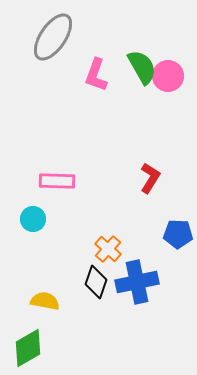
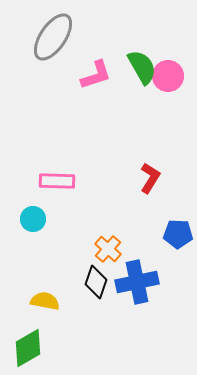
pink L-shape: rotated 128 degrees counterclockwise
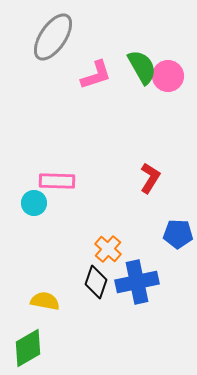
cyan circle: moved 1 px right, 16 px up
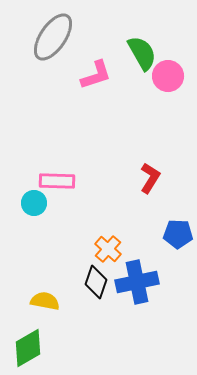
green semicircle: moved 14 px up
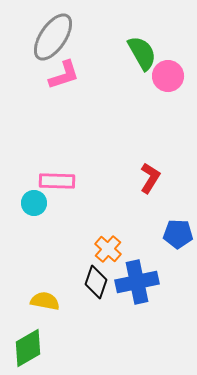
pink L-shape: moved 32 px left
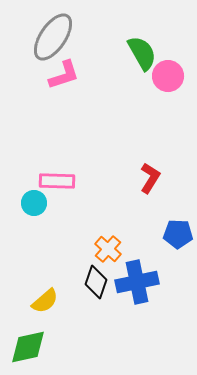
yellow semicircle: rotated 128 degrees clockwise
green diamond: moved 1 px up; rotated 18 degrees clockwise
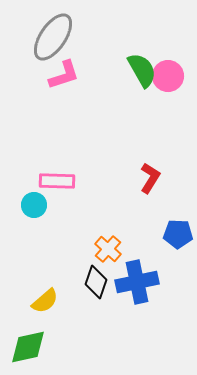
green semicircle: moved 17 px down
cyan circle: moved 2 px down
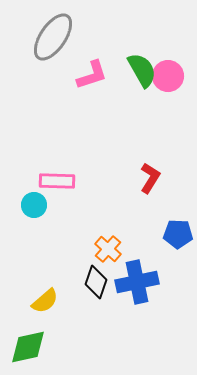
pink L-shape: moved 28 px right
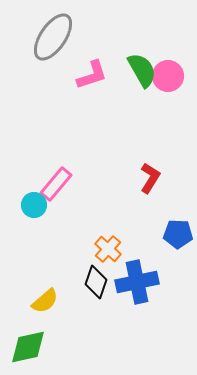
pink rectangle: moved 1 px left, 3 px down; rotated 52 degrees counterclockwise
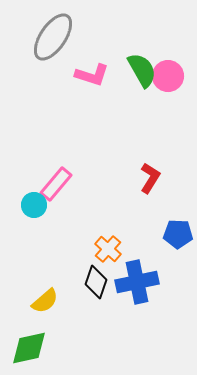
pink L-shape: rotated 36 degrees clockwise
green diamond: moved 1 px right, 1 px down
